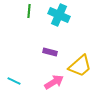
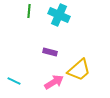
yellow trapezoid: moved 1 px left, 4 px down
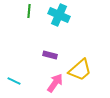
purple rectangle: moved 3 px down
yellow trapezoid: moved 1 px right
pink arrow: moved 1 px right, 1 px down; rotated 24 degrees counterclockwise
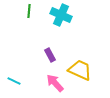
cyan cross: moved 2 px right
purple rectangle: rotated 48 degrees clockwise
yellow trapezoid: rotated 115 degrees counterclockwise
pink arrow: rotated 78 degrees counterclockwise
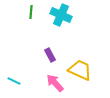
green line: moved 2 px right, 1 px down
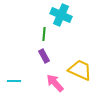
green line: moved 13 px right, 22 px down
purple rectangle: moved 6 px left, 1 px down
cyan line: rotated 24 degrees counterclockwise
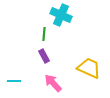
yellow trapezoid: moved 9 px right, 2 px up
pink arrow: moved 2 px left
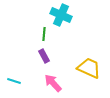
cyan line: rotated 16 degrees clockwise
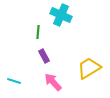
green line: moved 6 px left, 2 px up
yellow trapezoid: rotated 55 degrees counterclockwise
pink arrow: moved 1 px up
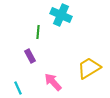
purple rectangle: moved 14 px left
cyan line: moved 4 px right, 7 px down; rotated 48 degrees clockwise
